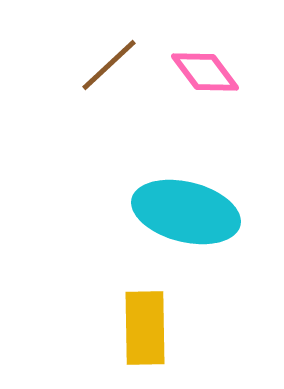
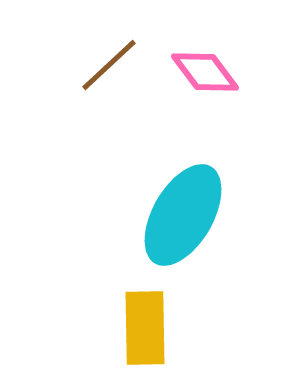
cyan ellipse: moved 3 px left, 3 px down; rotated 74 degrees counterclockwise
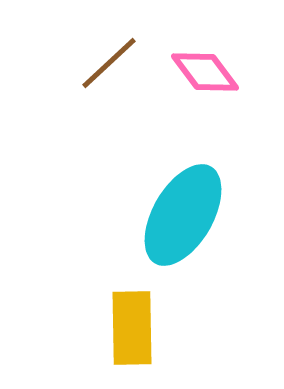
brown line: moved 2 px up
yellow rectangle: moved 13 px left
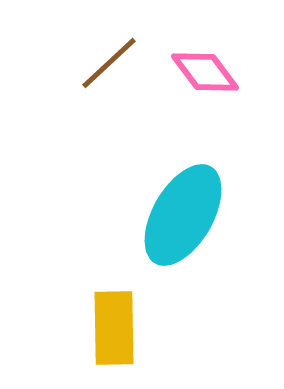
yellow rectangle: moved 18 px left
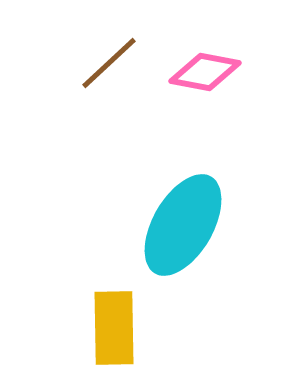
pink diamond: rotated 42 degrees counterclockwise
cyan ellipse: moved 10 px down
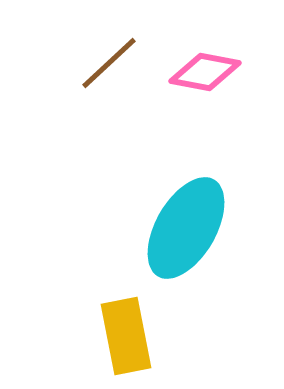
cyan ellipse: moved 3 px right, 3 px down
yellow rectangle: moved 12 px right, 8 px down; rotated 10 degrees counterclockwise
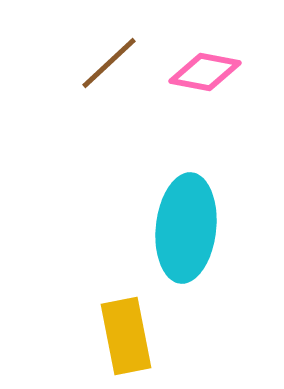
cyan ellipse: rotated 24 degrees counterclockwise
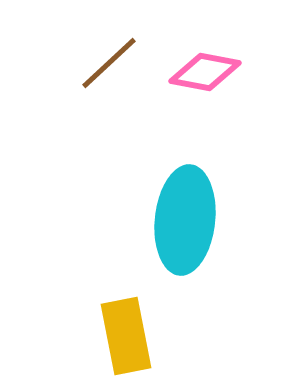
cyan ellipse: moved 1 px left, 8 px up
